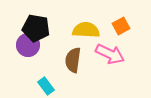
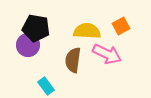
yellow semicircle: moved 1 px right, 1 px down
pink arrow: moved 3 px left
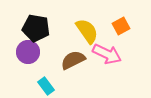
yellow semicircle: rotated 52 degrees clockwise
purple circle: moved 7 px down
brown semicircle: rotated 55 degrees clockwise
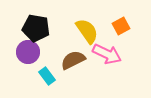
cyan rectangle: moved 1 px right, 10 px up
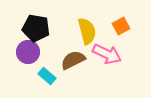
yellow semicircle: rotated 20 degrees clockwise
cyan rectangle: rotated 12 degrees counterclockwise
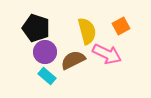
black pentagon: rotated 8 degrees clockwise
purple circle: moved 17 px right
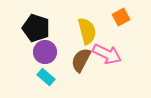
orange square: moved 9 px up
brown semicircle: moved 8 px right; rotated 35 degrees counterclockwise
cyan rectangle: moved 1 px left, 1 px down
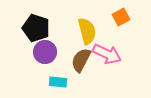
cyan rectangle: moved 12 px right, 5 px down; rotated 36 degrees counterclockwise
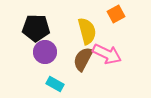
orange square: moved 5 px left, 3 px up
black pentagon: rotated 16 degrees counterclockwise
brown semicircle: moved 2 px right, 1 px up
cyan rectangle: moved 3 px left, 2 px down; rotated 24 degrees clockwise
